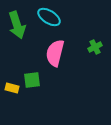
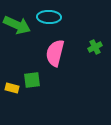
cyan ellipse: rotated 30 degrees counterclockwise
green arrow: rotated 48 degrees counterclockwise
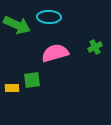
pink semicircle: rotated 60 degrees clockwise
yellow rectangle: rotated 16 degrees counterclockwise
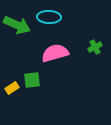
yellow rectangle: rotated 32 degrees counterclockwise
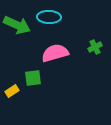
green square: moved 1 px right, 2 px up
yellow rectangle: moved 3 px down
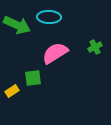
pink semicircle: rotated 16 degrees counterclockwise
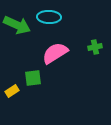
green cross: rotated 16 degrees clockwise
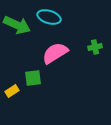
cyan ellipse: rotated 15 degrees clockwise
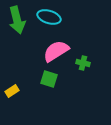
green arrow: moved 5 px up; rotated 52 degrees clockwise
green cross: moved 12 px left, 16 px down; rotated 24 degrees clockwise
pink semicircle: moved 1 px right, 2 px up
green square: moved 16 px right, 1 px down; rotated 24 degrees clockwise
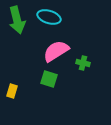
yellow rectangle: rotated 40 degrees counterclockwise
